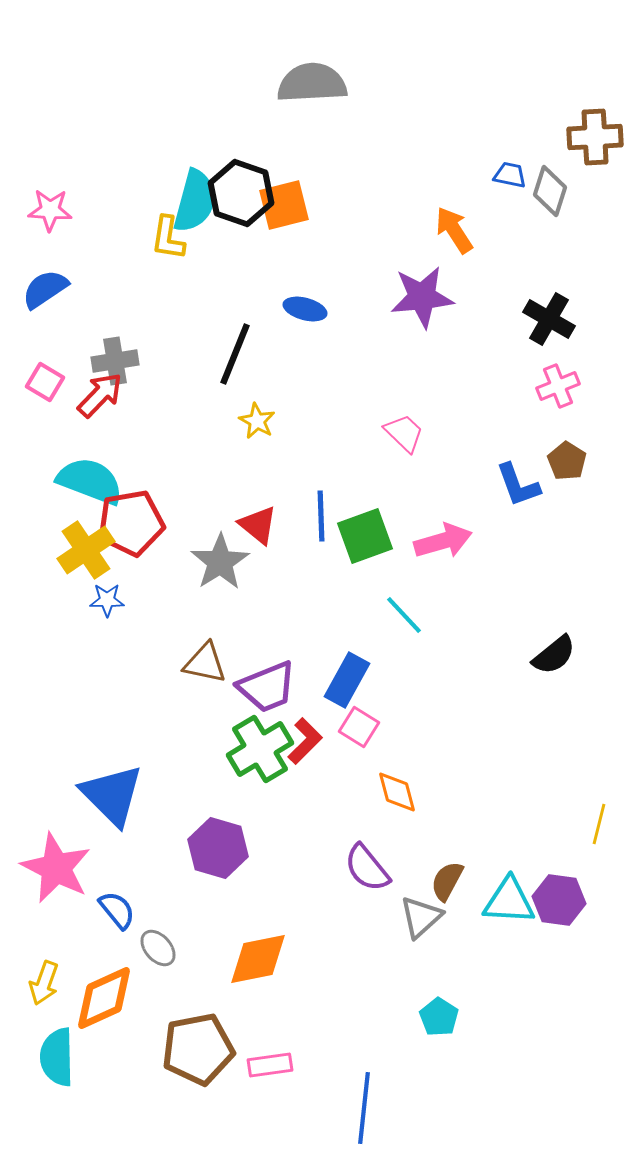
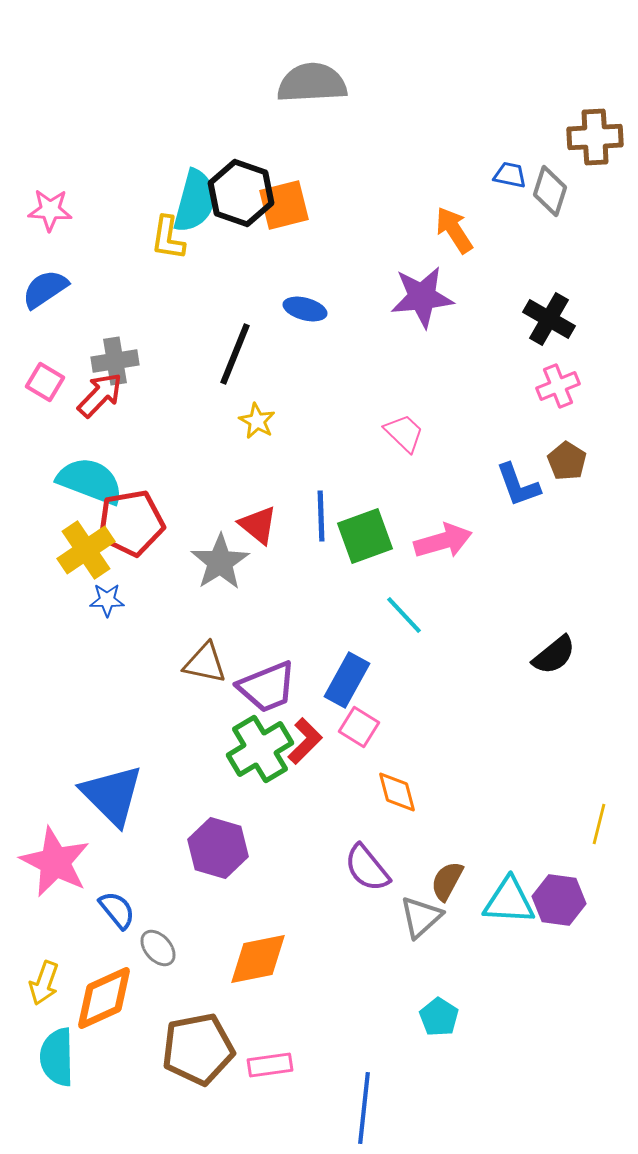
pink star at (56, 868): moved 1 px left, 6 px up
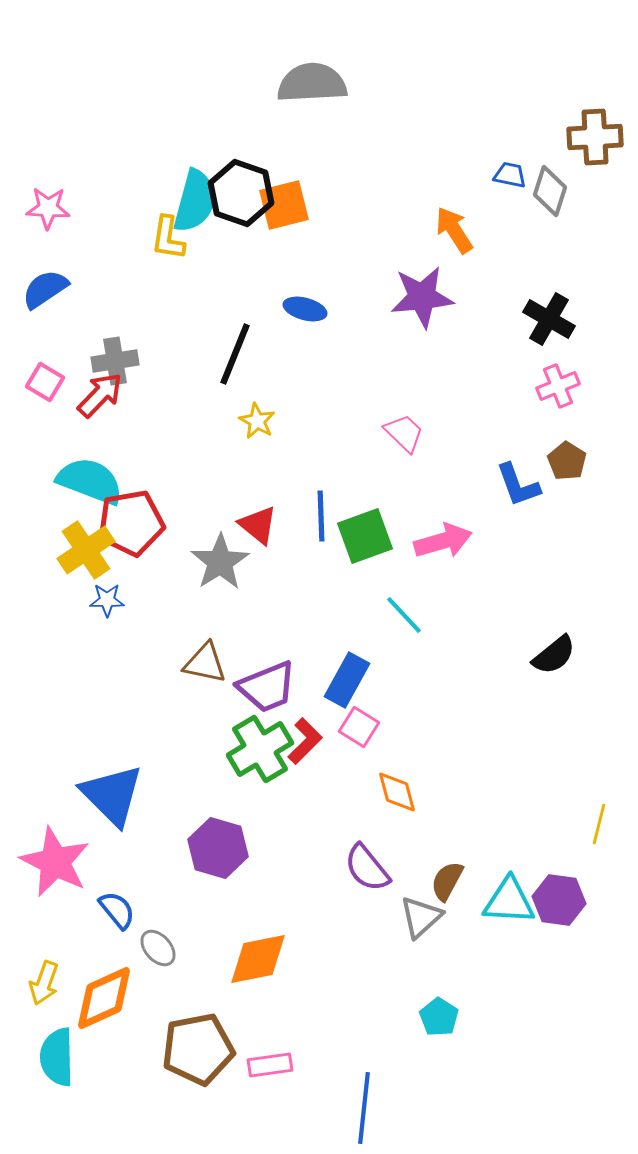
pink star at (50, 210): moved 2 px left, 2 px up
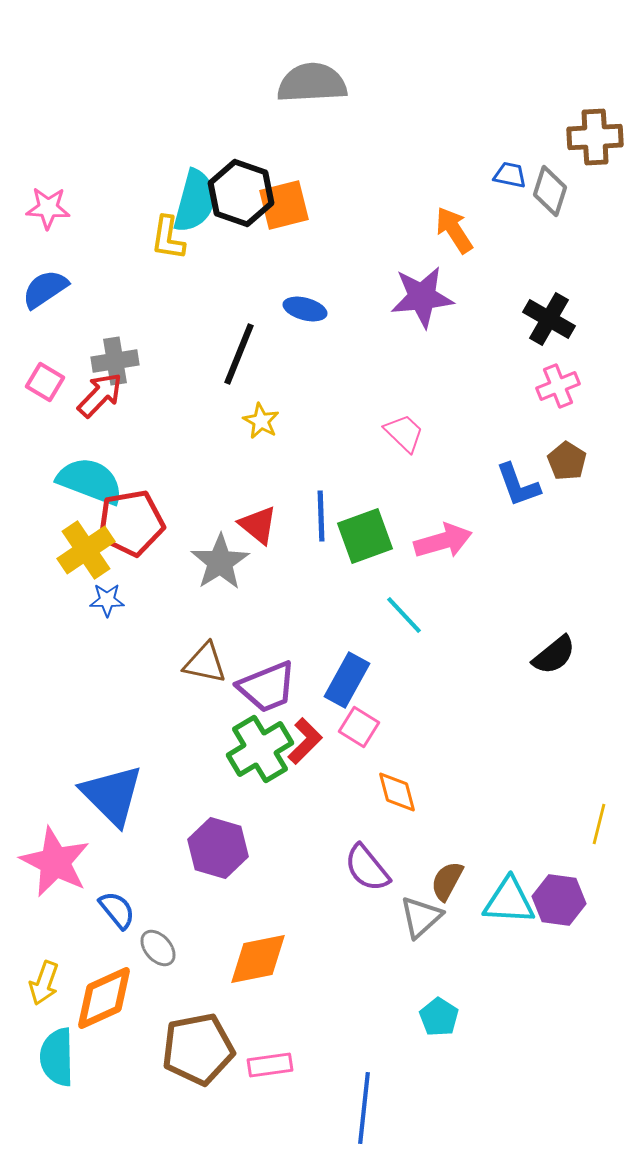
black line at (235, 354): moved 4 px right
yellow star at (257, 421): moved 4 px right
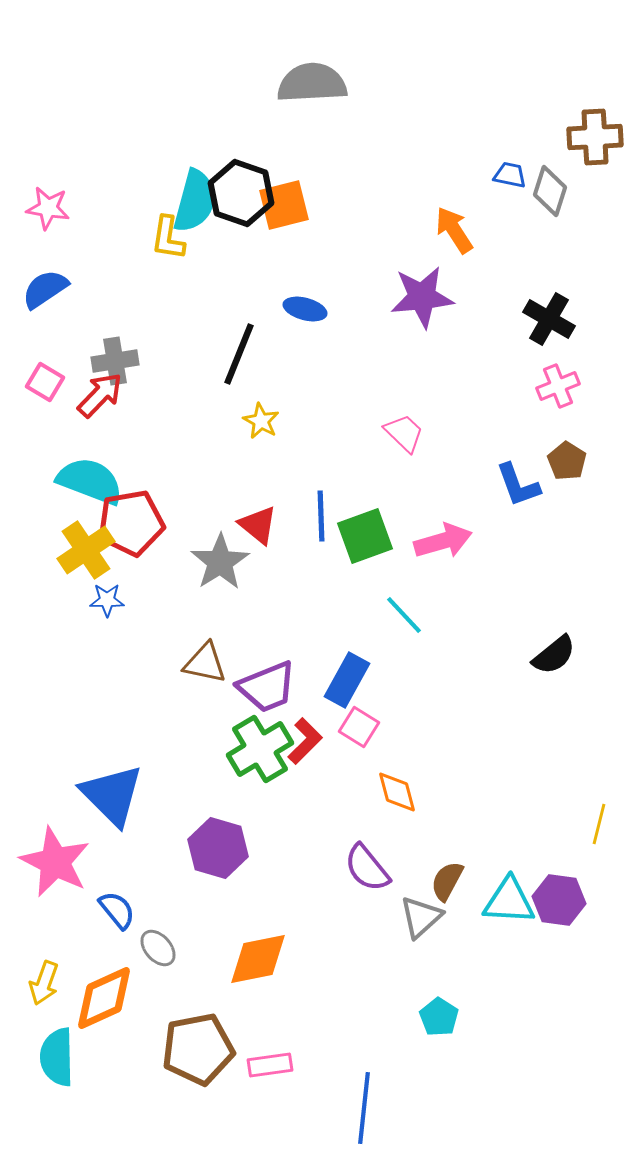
pink star at (48, 208): rotated 6 degrees clockwise
